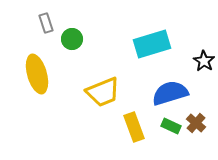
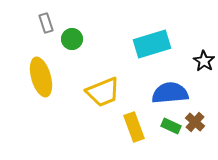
yellow ellipse: moved 4 px right, 3 px down
blue semicircle: rotated 12 degrees clockwise
brown cross: moved 1 px left, 1 px up
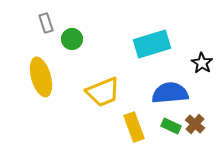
black star: moved 2 px left, 2 px down
brown cross: moved 2 px down
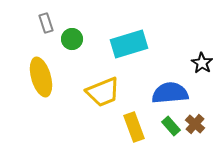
cyan rectangle: moved 23 px left
green rectangle: rotated 24 degrees clockwise
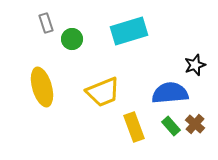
cyan rectangle: moved 13 px up
black star: moved 7 px left, 2 px down; rotated 20 degrees clockwise
yellow ellipse: moved 1 px right, 10 px down
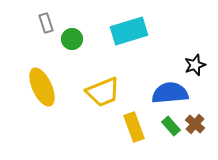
yellow ellipse: rotated 9 degrees counterclockwise
